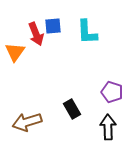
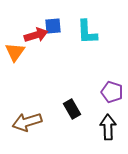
red arrow: moved 1 px down; rotated 85 degrees counterclockwise
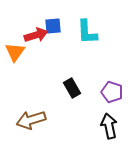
black rectangle: moved 21 px up
brown arrow: moved 4 px right, 2 px up
black arrow: moved 1 px right, 1 px up; rotated 10 degrees counterclockwise
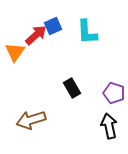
blue square: rotated 18 degrees counterclockwise
red arrow: rotated 25 degrees counterclockwise
purple pentagon: moved 2 px right, 1 px down
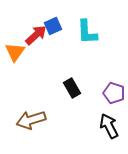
black arrow: rotated 15 degrees counterclockwise
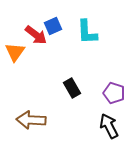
red arrow: rotated 80 degrees clockwise
brown arrow: rotated 20 degrees clockwise
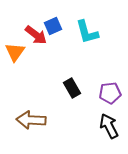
cyan L-shape: rotated 12 degrees counterclockwise
purple pentagon: moved 4 px left; rotated 25 degrees counterclockwise
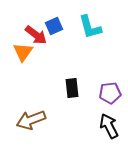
blue square: moved 1 px right
cyan L-shape: moved 3 px right, 5 px up
orange triangle: moved 8 px right
black rectangle: rotated 24 degrees clockwise
brown arrow: rotated 24 degrees counterclockwise
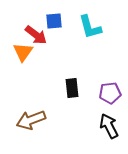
blue square: moved 5 px up; rotated 18 degrees clockwise
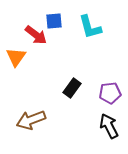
orange triangle: moved 7 px left, 5 px down
black rectangle: rotated 42 degrees clockwise
